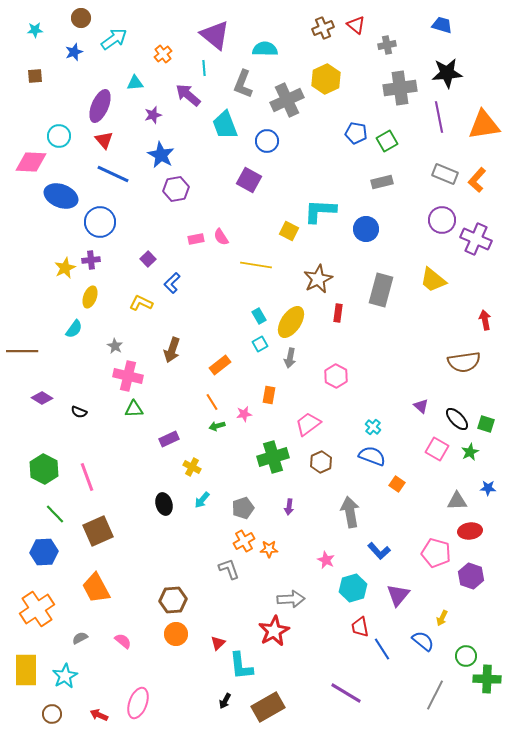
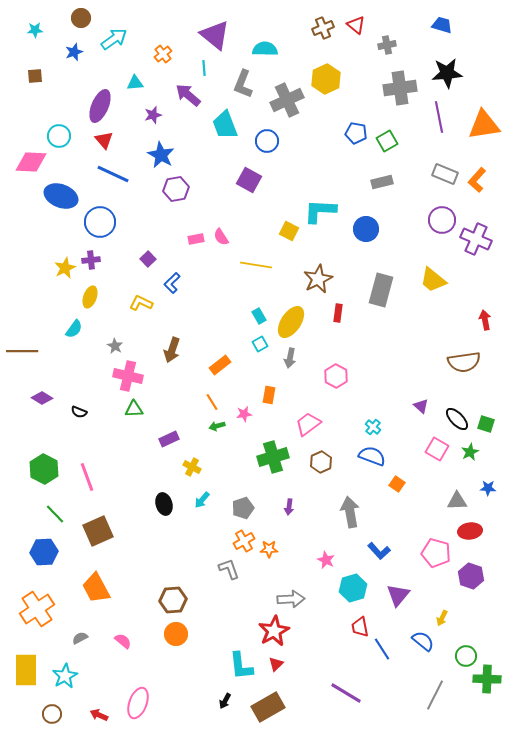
red triangle at (218, 643): moved 58 px right, 21 px down
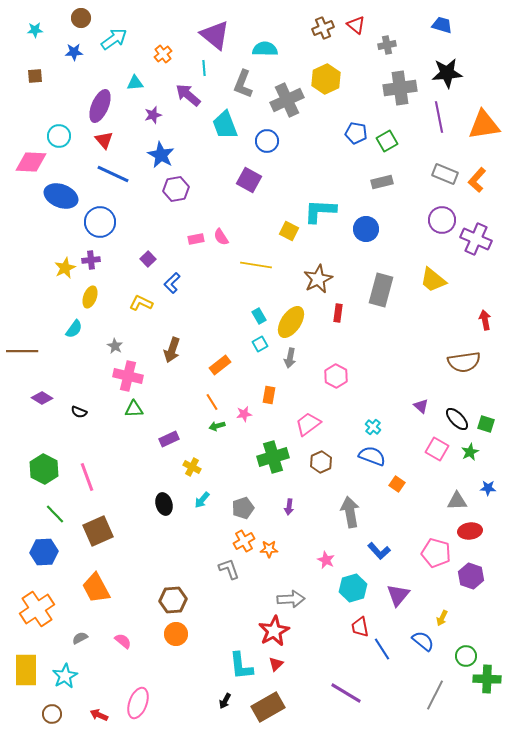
blue star at (74, 52): rotated 18 degrees clockwise
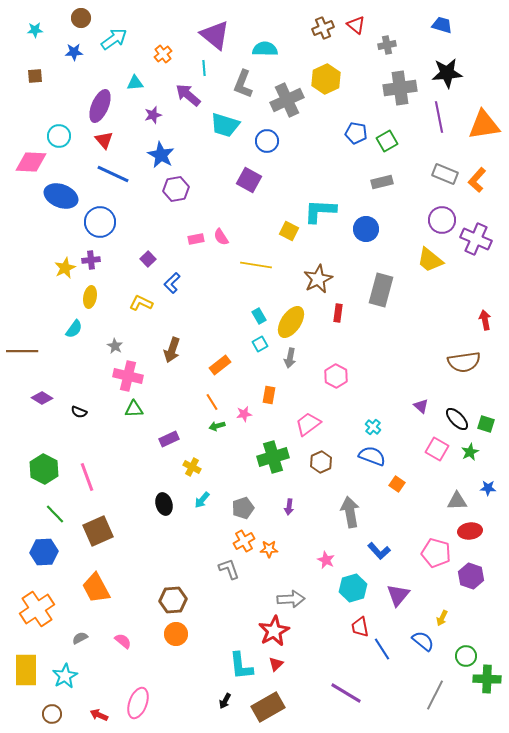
cyan trapezoid at (225, 125): rotated 52 degrees counterclockwise
yellow trapezoid at (433, 280): moved 3 px left, 20 px up
yellow ellipse at (90, 297): rotated 10 degrees counterclockwise
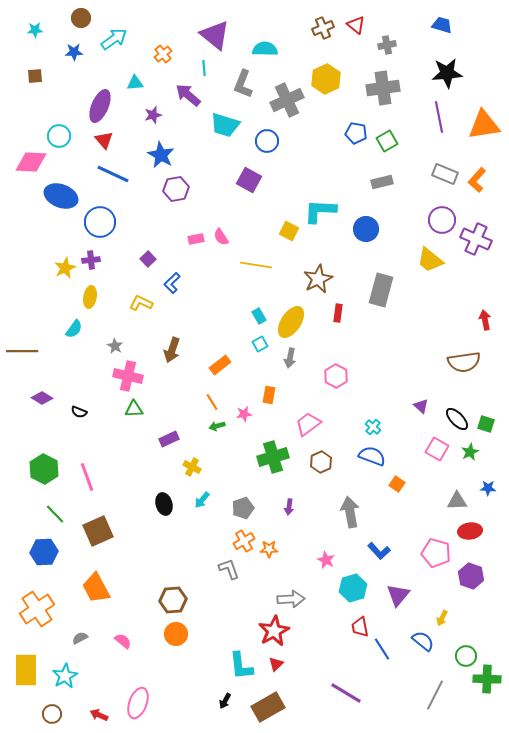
gray cross at (400, 88): moved 17 px left
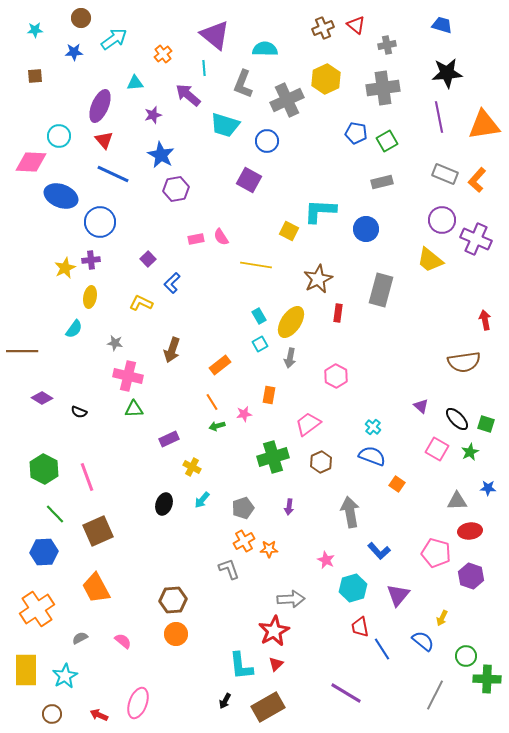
gray star at (115, 346): moved 3 px up; rotated 21 degrees counterclockwise
black ellipse at (164, 504): rotated 35 degrees clockwise
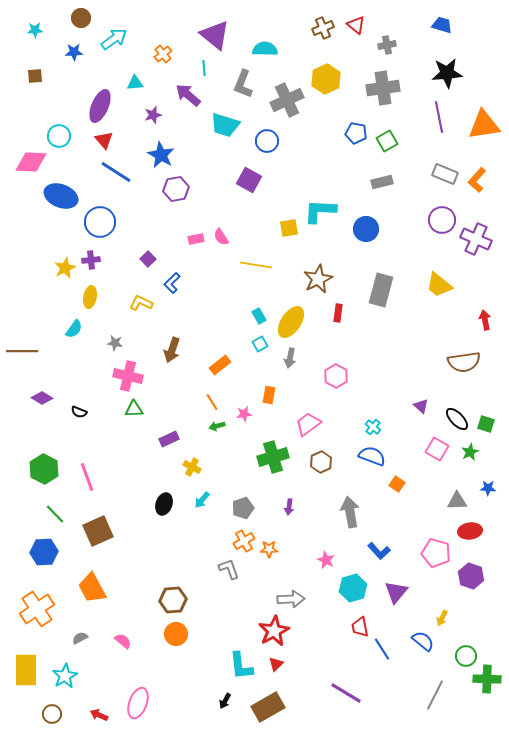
blue line at (113, 174): moved 3 px right, 2 px up; rotated 8 degrees clockwise
yellow square at (289, 231): moved 3 px up; rotated 36 degrees counterclockwise
yellow trapezoid at (430, 260): moved 9 px right, 25 px down
orange trapezoid at (96, 588): moved 4 px left
purple triangle at (398, 595): moved 2 px left, 3 px up
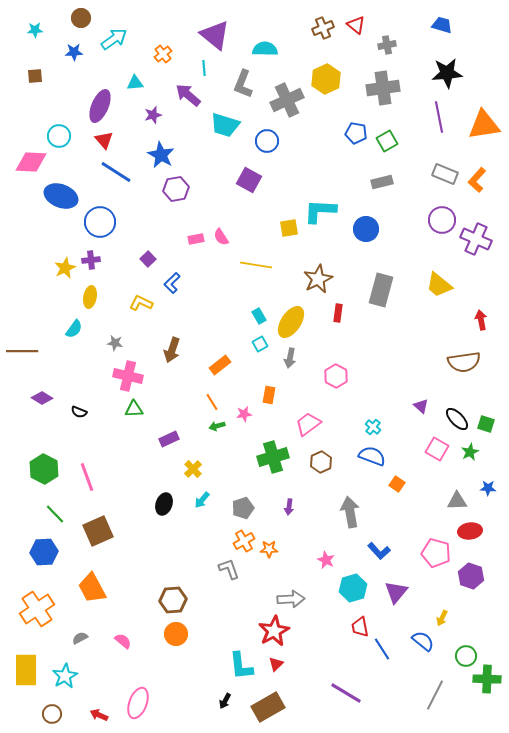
red arrow at (485, 320): moved 4 px left
yellow cross at (192, 467): moved 1 px right, 2 px down; rotated 18 degrees clockwise
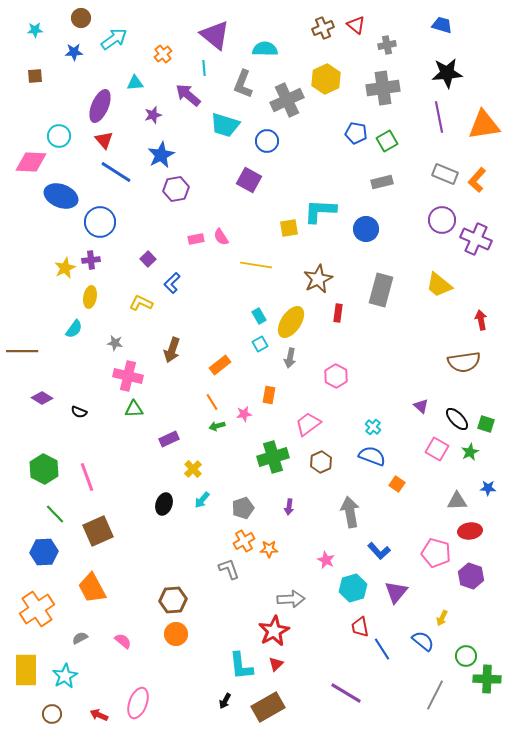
blue star at (161, 155): rotated 16 degrees clockwise
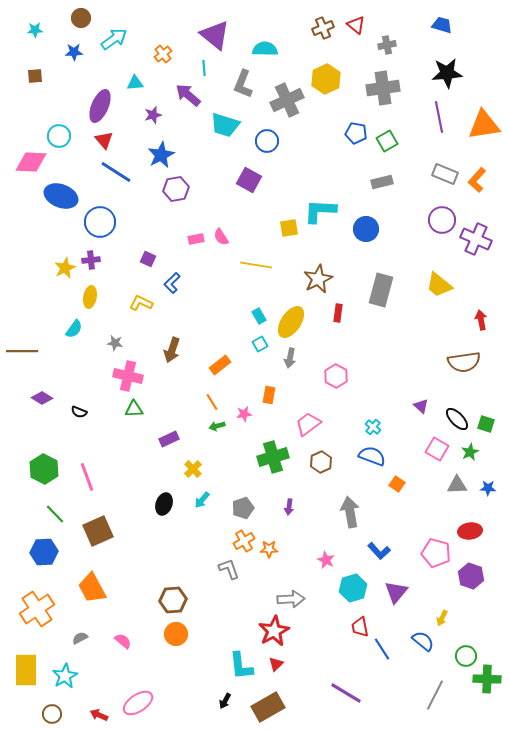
purple square at (148, 259): rotated 21 degrees counterclockwise
gray triangle at (457, 501): moved 16 px up
pink ellipse at (138, 703): rotated 36 degrees clockwise
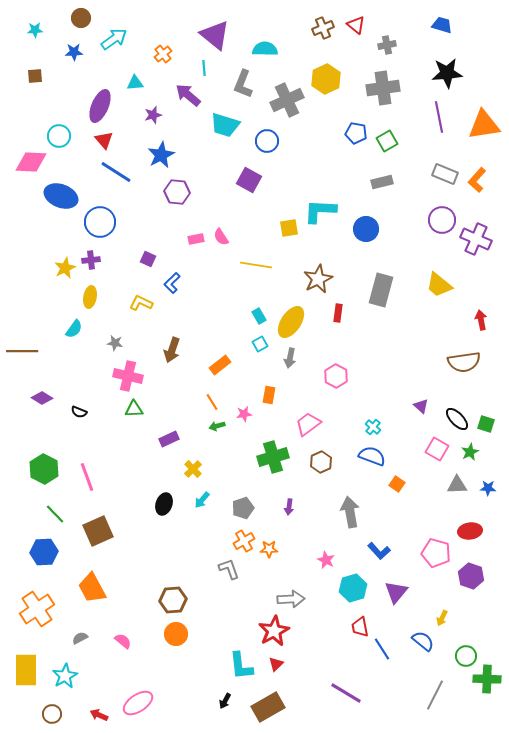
purple hexagon at (176, 189): moved 1 px right, 3 px down; rotated 15 degrees clockwise
